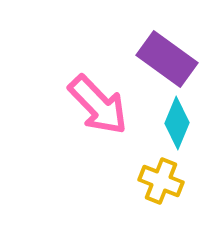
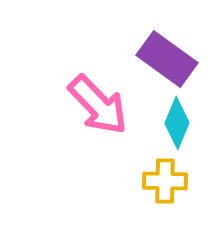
yellow cross: moved 4 px right; rotated 21 degrees counterclockwise
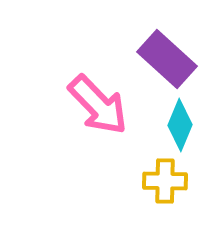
purple rectangle: rotated 6 degrees clockwise
cyan diamond: moved 3 px right, 2 px down
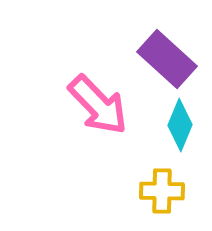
yellow cross: moved 3 px left, 10 px down
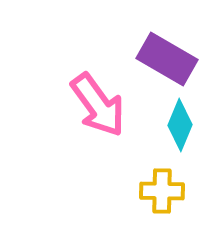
purple rectangle: rotated 12 degrees counterclockwise
pink arrow: rotated 8 degrees clockwise
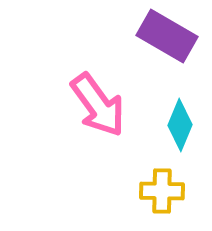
purple rectangle: moved 23 px up
